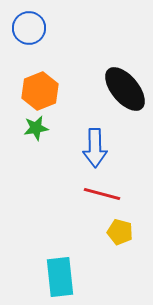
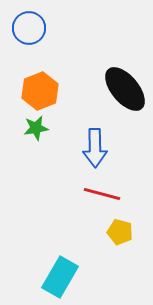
cyan rectangle: rotated 36 degrees clockwise
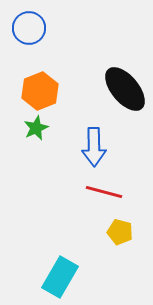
green star: rotated 15 degrees counterclockwise
blue arrow: moved 1 px left, 1 px up
red line: moved 2 px right, 2 px up
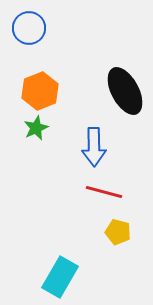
black ellipse: moved 2 px down; rotated 12 degrees clockwise
yellow pentagon: moved 2 px left
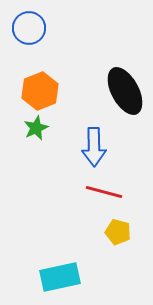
cyan rectangle: rotated 48 degrees clockwise
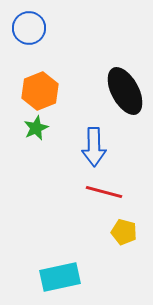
yellow pentagon: moved 6 px right
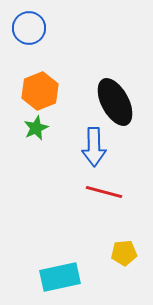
black ellipse: moved 10 px left, 11 px down
yellow pentagon: moved 21 px down; rotated 20 degrees counterclockwise
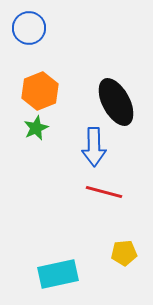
black ellipse: moved 1 px right
cyan rectangle: moved 2 px left, 3 px up
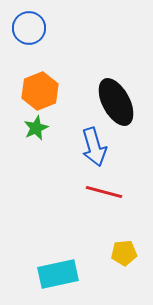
blue arrow: rotated 15 degrees counterclockwise
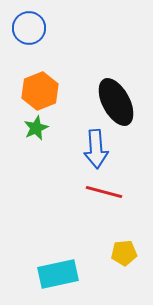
blue arrow: moved 2 px right, 2 px down; rotated 12 degrees clockwise
